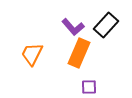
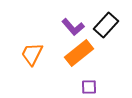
orange rectangle: rotated 28 degrees clockwise
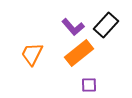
purple square: moved 2 px up
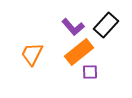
orange rectangle: moved 1 px up
purple square: moved 1 px right, 13 px up
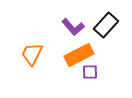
orange rectangle: moved 3 px down; rotated 12 degrees clockwise
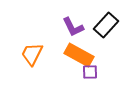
purple L-shape: rotated 15 degrees clockwise
orange rectangle: rotated 56 degrees clockwise
